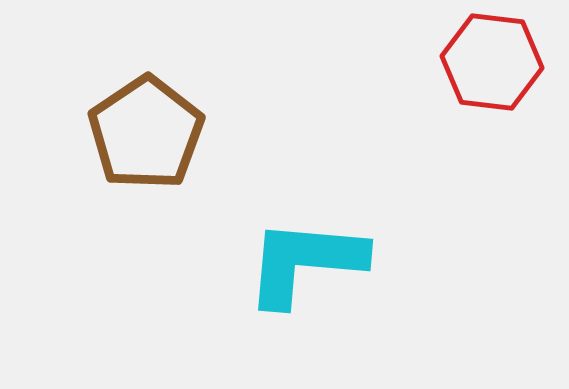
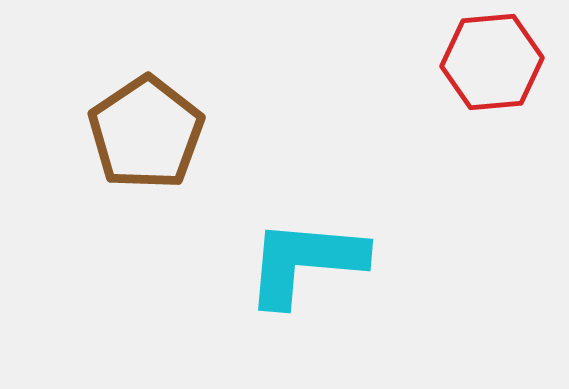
red hexagon: rotated 12 degrees counterclockwise
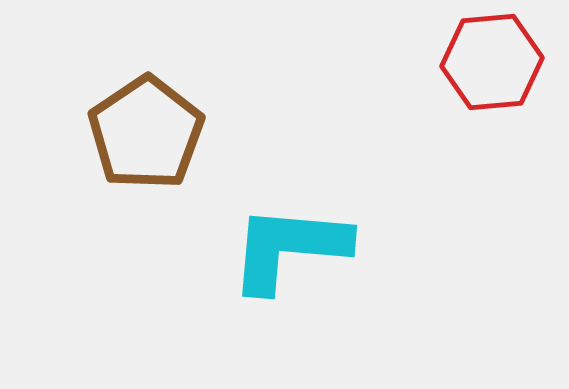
cyan L-shape: moved 16 px left, 14 px up
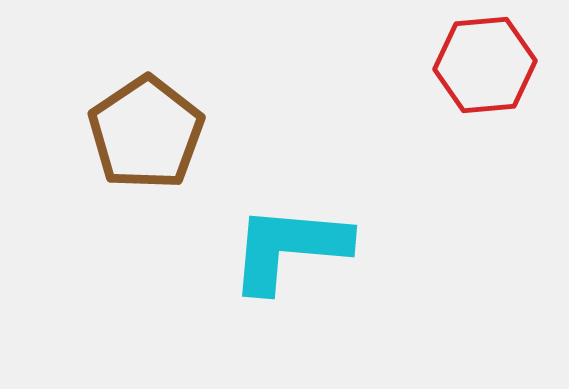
red hexagon: moved 7 px left, 3 px down
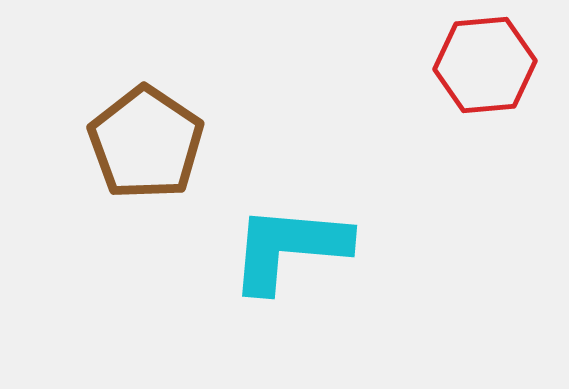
brown pentagon: moved 10 px down; rotated 4 degrees counterclockwise
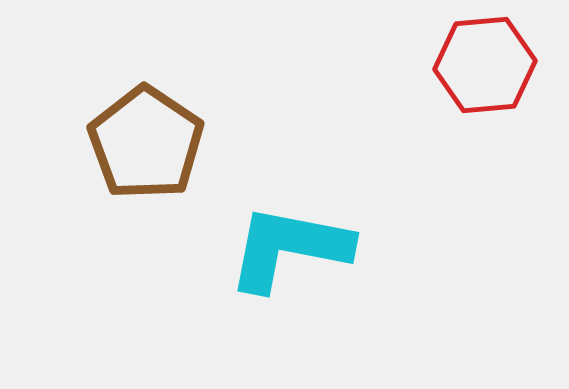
cyan L-shape: rotated 6 degrees clockwise
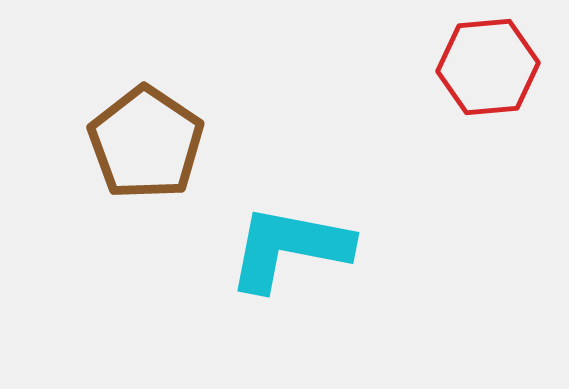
red hexagon: moved 3 px right, 2 px down
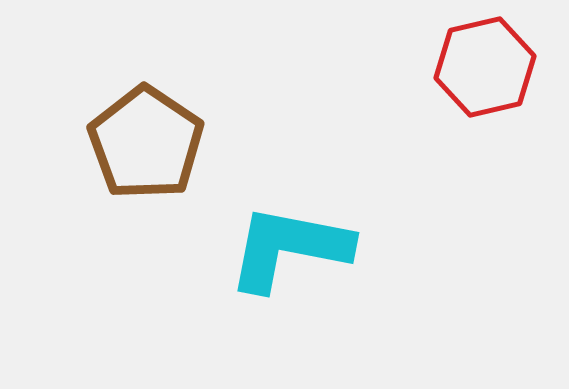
red hexagon: moved 3 px left; rotated 8 degrees counterclockwise
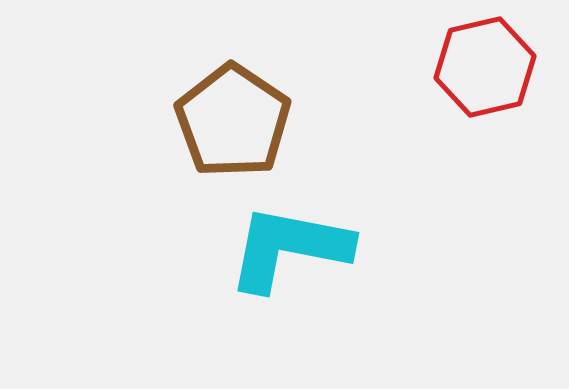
brown pentagon: moved 87 px right, 22 px up
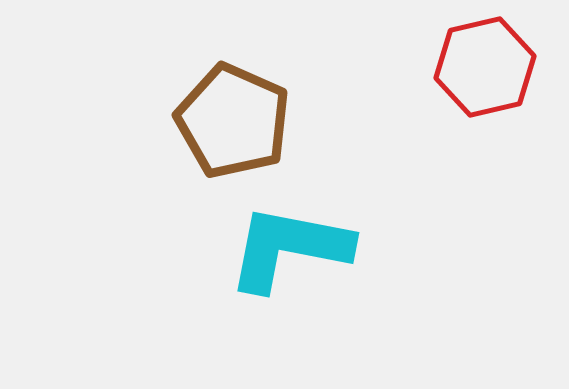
brown pentagon: rotated 10 degrees counterclockwise
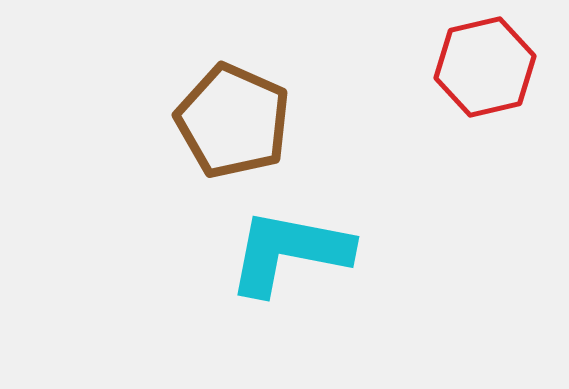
cyan L-shape: moved 4 px down
